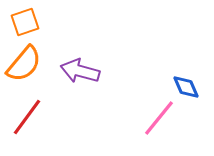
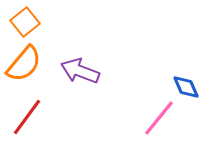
orange square: rotated 20 degrees counterclockwise
purple arrow: rotated 6 degrees clockwise
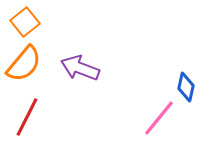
purple arrow: moved 3 px up
blue diamond: rotated 36 degrees clockwise
red line: rotated 9 degrees counterclockwise
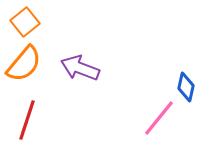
red line: moved 3 px down; rotated 9 degrees counterclockwise
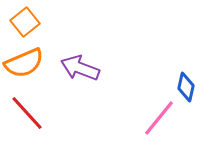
orange semicircle: moved 1 px up; rotated 27 degrees clockwise
red line: moved 7 px up; rotated 60 degrees counterclockwise
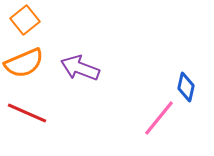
orange square: moved 2 px up
red line: rotated 24 degrees counterclockwise
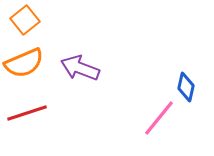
red line: rotated 42 degrees counterclockwise
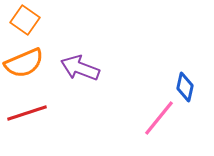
orange square: rotated 16 degrees counterclockwise
blue diamond: moved 1 px left
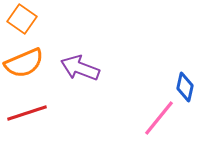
orange square: moved 3 px left, 1 px up
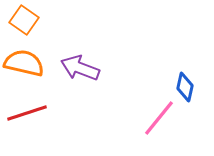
orange square: moved 2 px right, 1 px down
orange semicircle: rotated 144 degrees counterclockwise
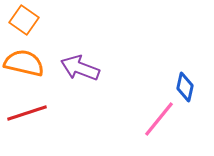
pink line: moved 1 px down
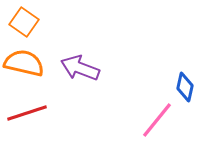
orange square: moved 2 px down
pink line: moved 2 px left, 1 px down
